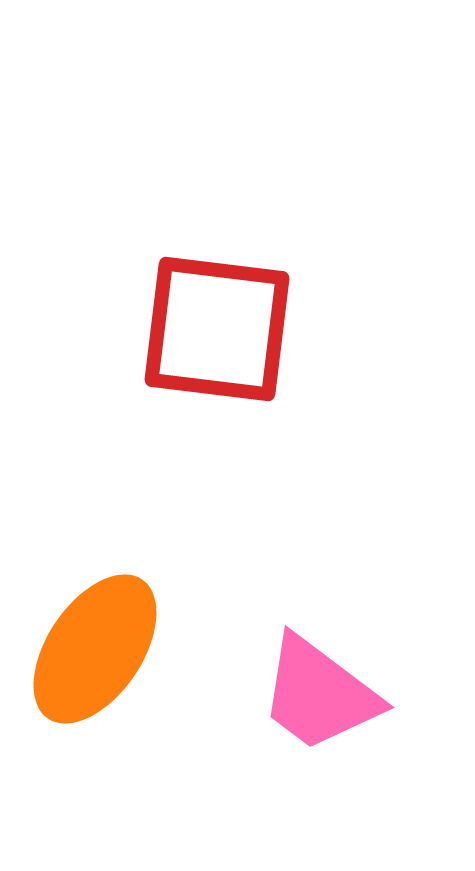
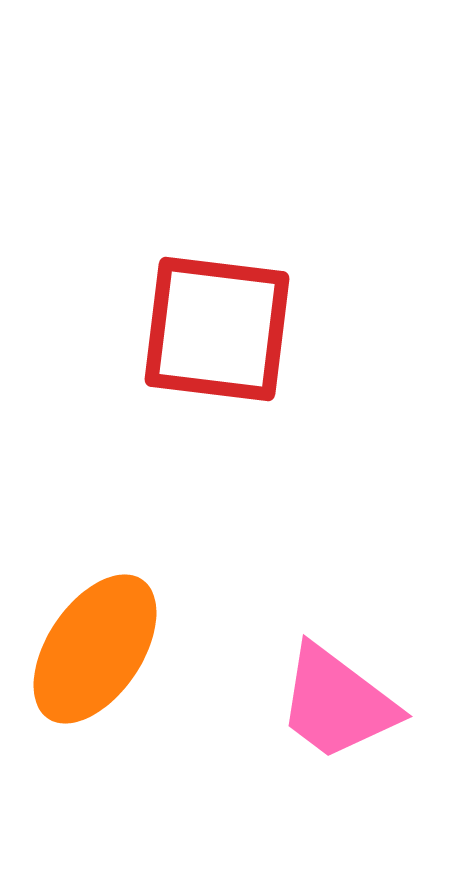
pink trapezoid: moved 18 px right, 9 px down
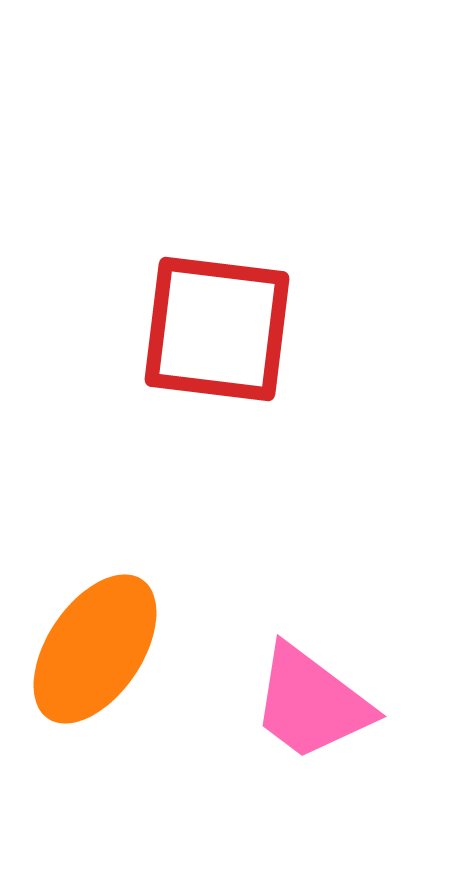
pink trapezoid: moved 26 px left
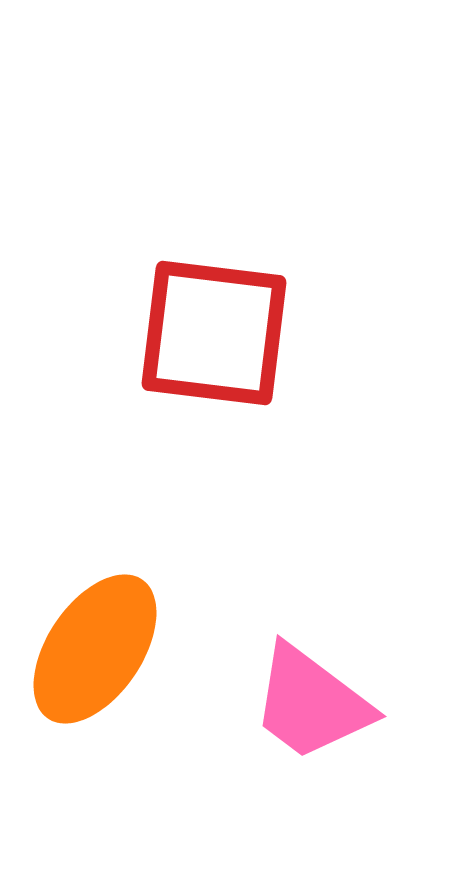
red square: moved 3 px left, 4 px down
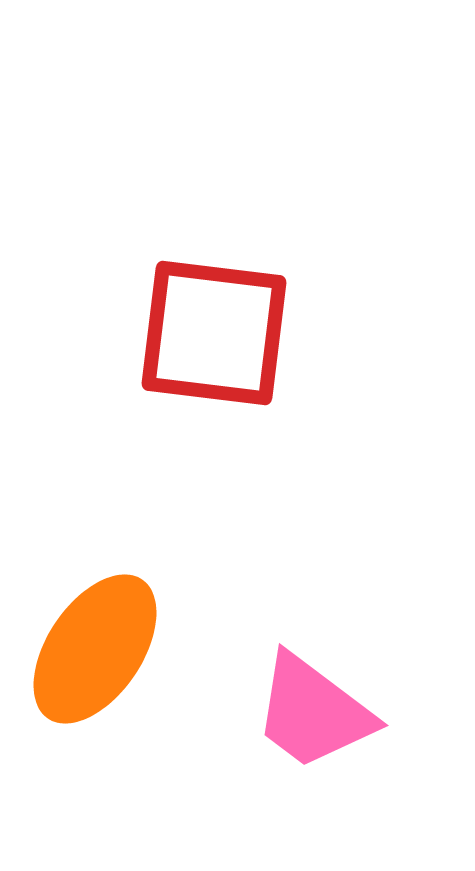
pink trapezoid: moved 2 px right, 9 px down
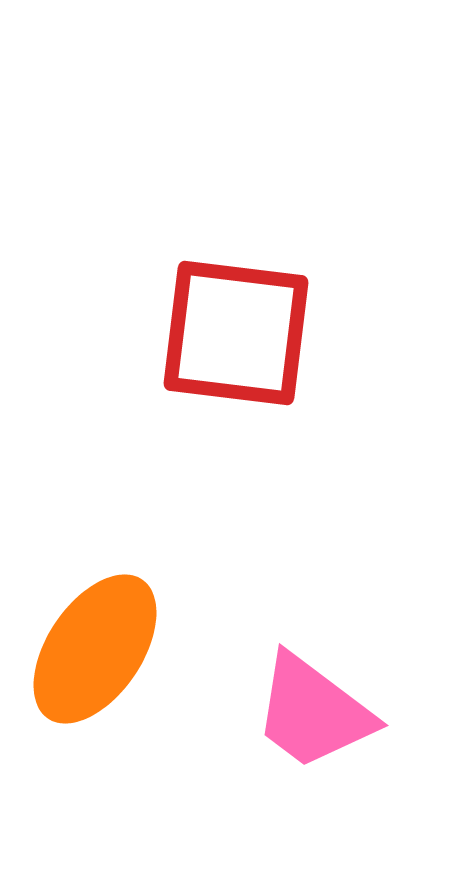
red square: moved 22 px right
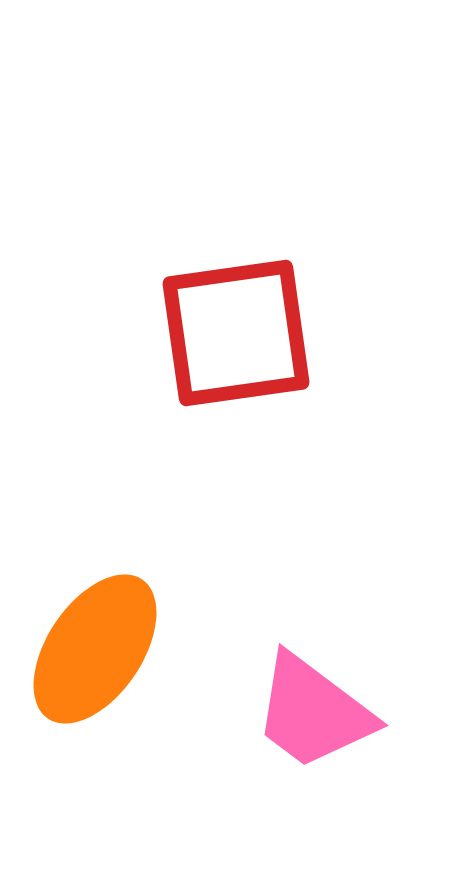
red square: rotated 15 degrees counterclockwise
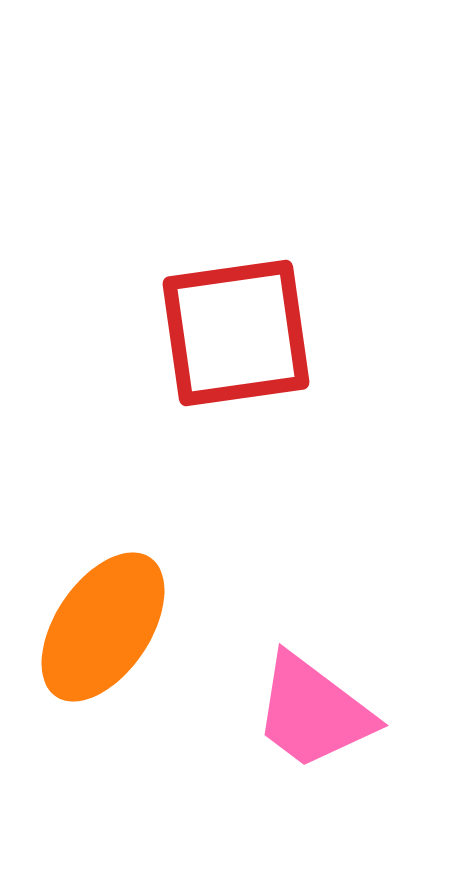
orange ellipse: moved 8 px right, 22 px up
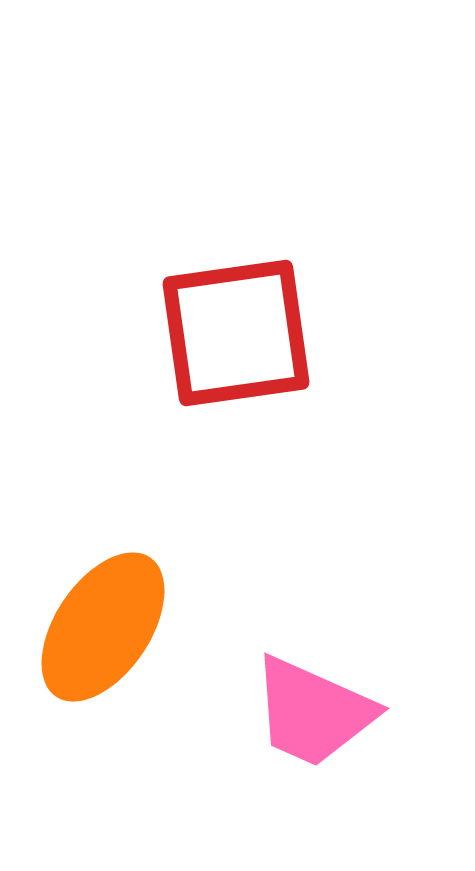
pink trapezoid: rotated 13 degrees counterclockwise
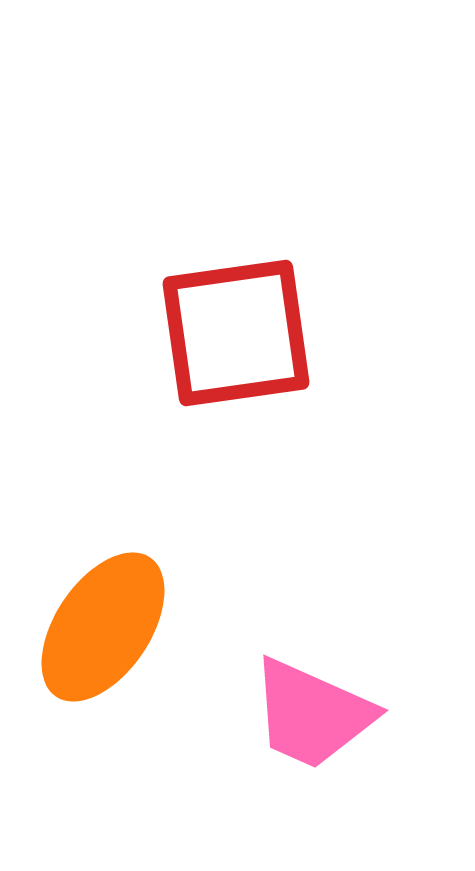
pink trapezoid: moved 1 px left, 2 px down
